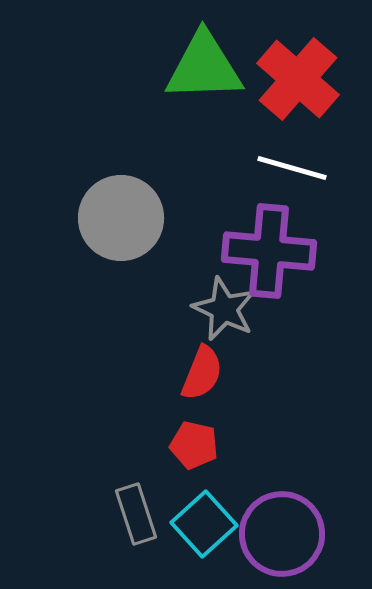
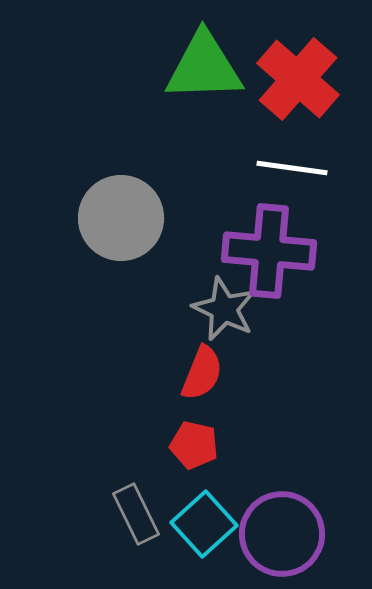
white line: rotated 8 degrees counterclockwise
gray rectangle: rotated 8 degrees counterclockwise
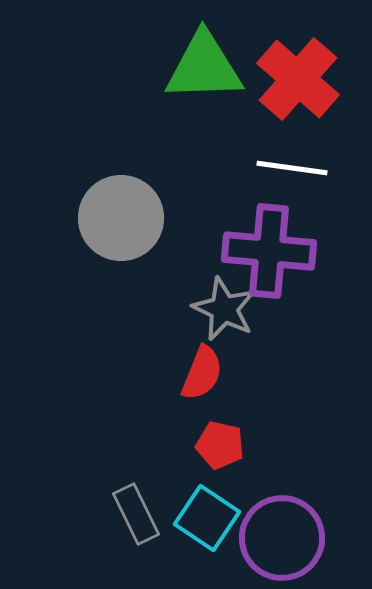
red pentagon: moved 26 px right
cyan square: moved 3 px right, 6 px up; rotated 14 degrees counterclockwise
purple circle: moved 4 px down
